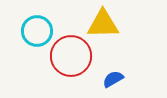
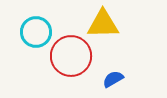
cyan circle: moved 1 px left, 1 px down
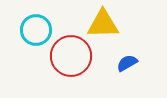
cyan circle: moved 2 px up
blue semicircle: moved 14 px right, 16 px up
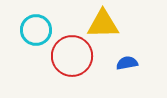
red circle: moved 1 px right
blue semicircle: rotated 20 degrees clockwise
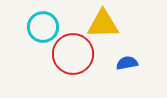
cyan circle: moved 7 px right, 3 px up
red circle: moved 1 px right, 2 px up
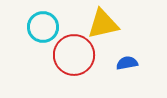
yellow triangle: rotated 12 degrees counterclockwise
red circle: moved 1 px right, 1 px down
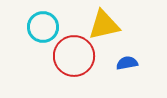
yellow triangle: moved 1 px right, 1 px down
red circle: moved 1 px down
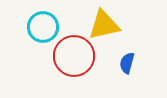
blue semicircle: rotated 65 degrees counterclockwise
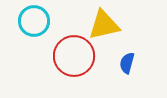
cyan circle: moved 9 px left, 6 px up
